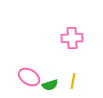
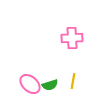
pink ellipse: moved 1 px right, 7 px down; rotated 10 degrees clockwise
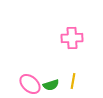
green semicircle: moved 1 px right
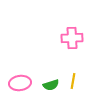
pink ellipse: moved 10 px left, 1 px up; rotated 50 degrees counterclockwise
